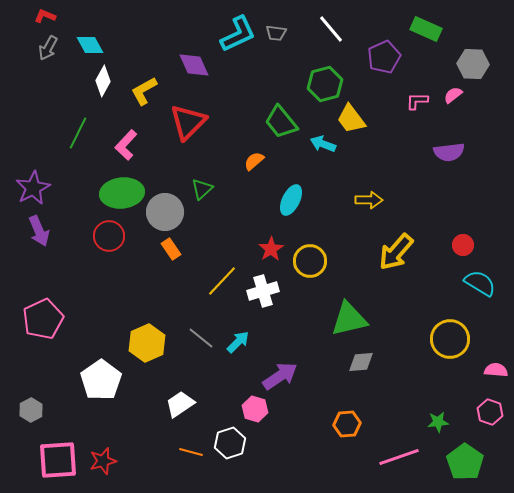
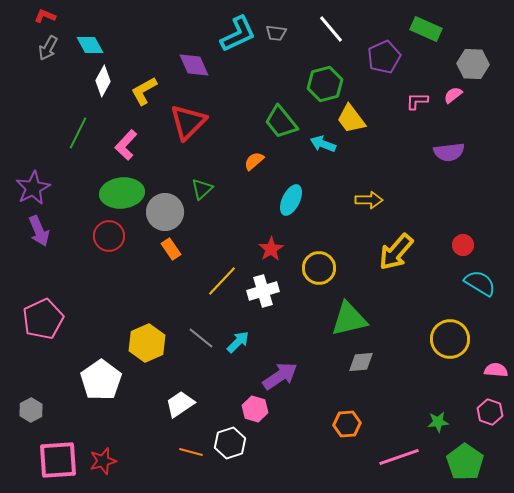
yellow circle at (310, 261): moved 9 px right, 7 px down
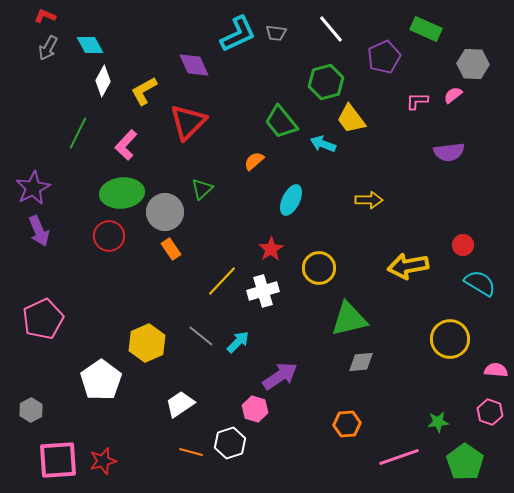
green hexagon at (325, 84): moved 1 px right, 2 px up
yellow arrow at (396, 252): moved 12 px right, 14 px down; rotated 39 degrees clockwise
gray line at (201, 338): moved 2 px up
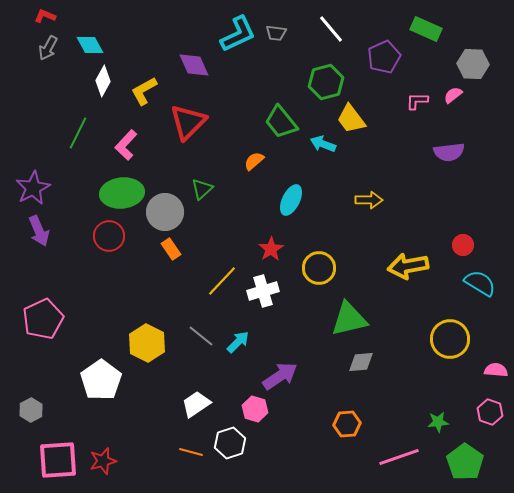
yellow hexagon at (147, 343): rotated 9 degrees counterclockwise
white trapezoid at (180, 404): moved 16 px right
